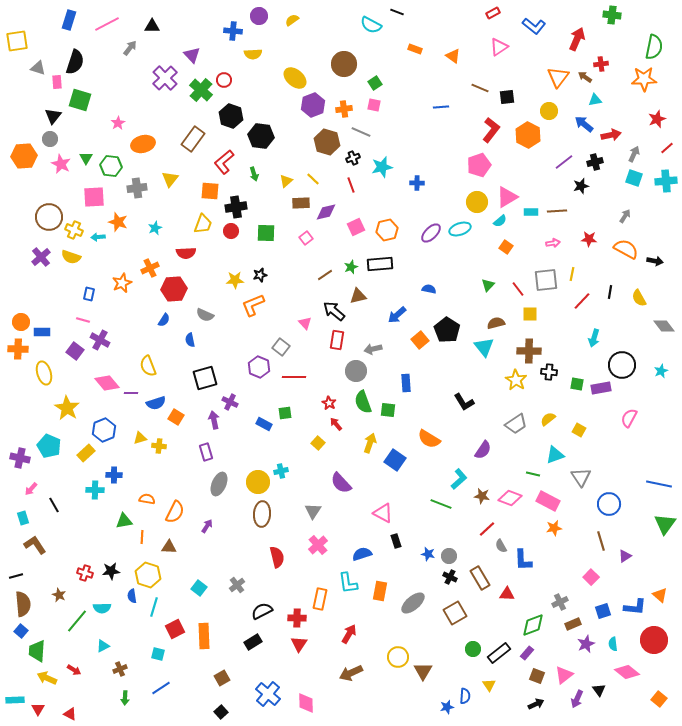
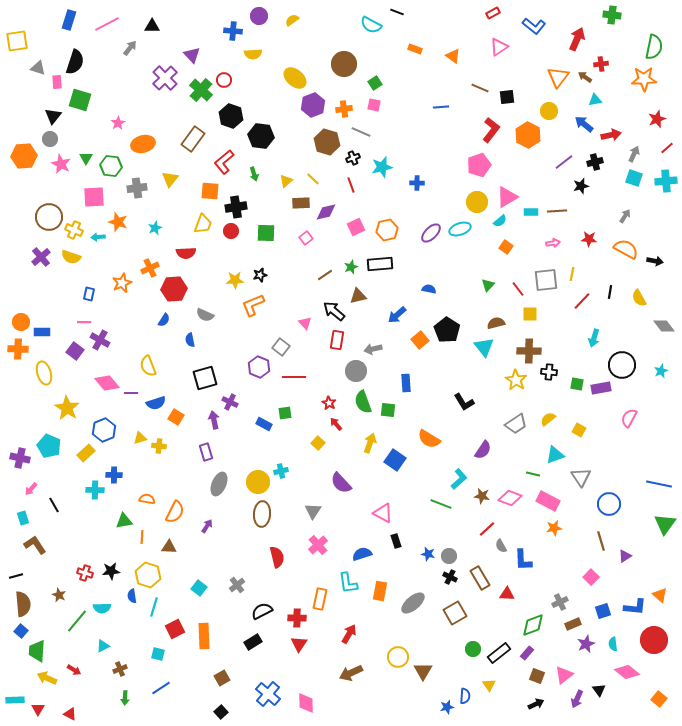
pink line at (83, 320): moved 1 px right, 2 px down; rotated 16 degrees counterclockwise
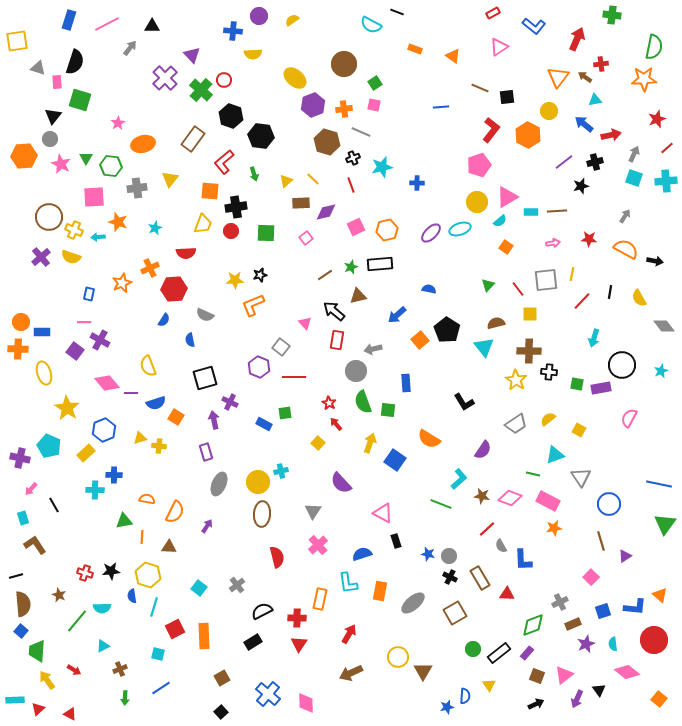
yellow arrow at (47, 678): moved 2 px down; rotated 30 degrees clockwise
red triangle at (38, 709): rotated 16 degrees clockwise
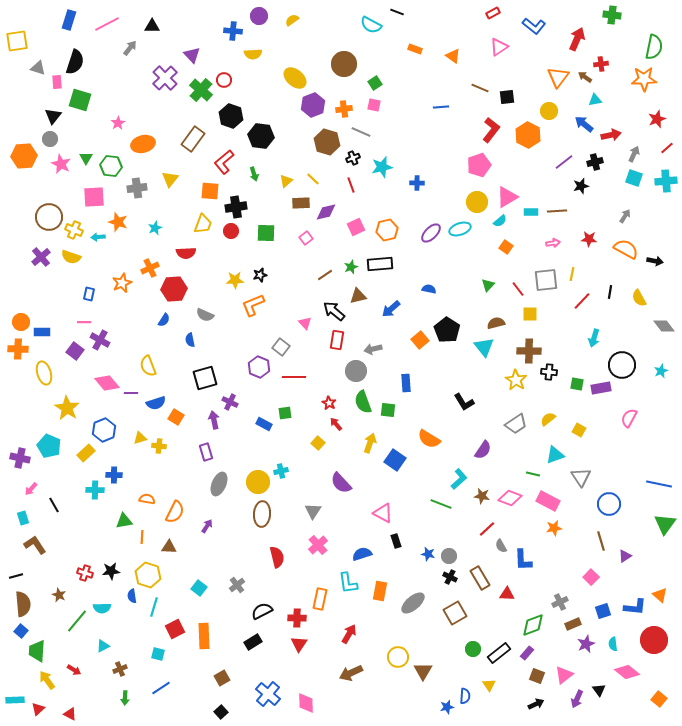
blue arrow at (397, 315): moved 6 px left, 6 px up
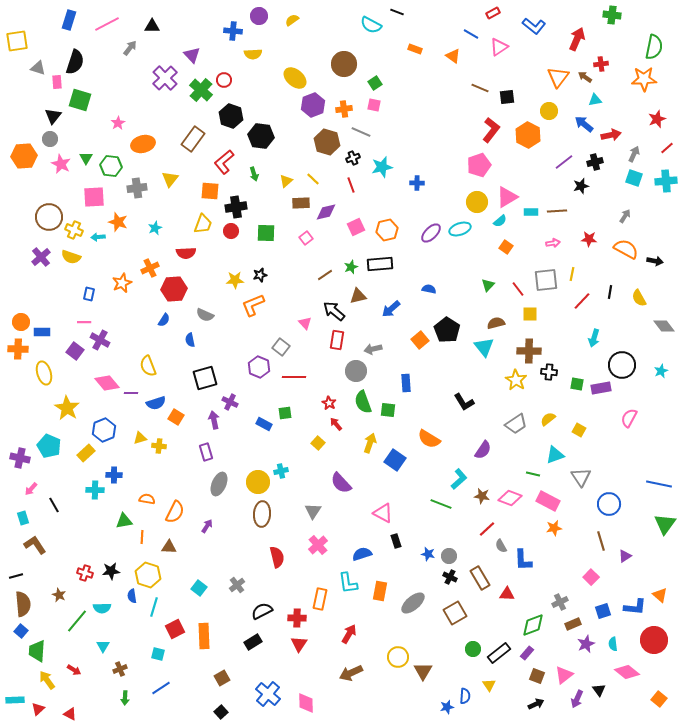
blue line at (441, 107): moved 30 px right, 73 px up; rotated 35 degrees clockwise
cyan triangle at (103, 646): rotated 32 degrees counterclockwise
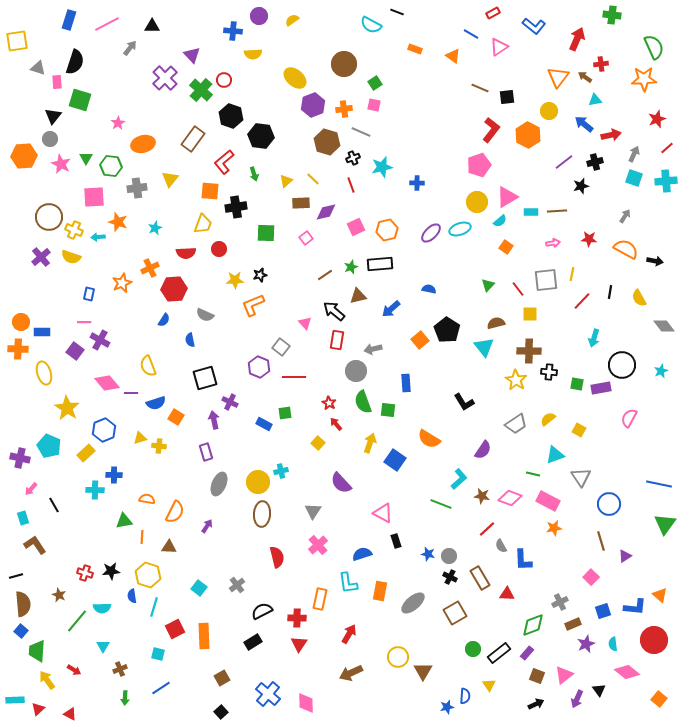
green semicircle at (654, 47): rotated 35 degrees counterclockwise
red circle at (231, 231): moved 12 px left, 18 px down
